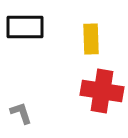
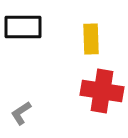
black rectangle: moved 2 px left
gray L-shape: rotated 105 degrees counterclockwise
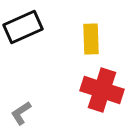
black rectangle: rotated 24 degrees counterclockwise
red cross: moved 1 px up; rotated 9 degrees clockwise
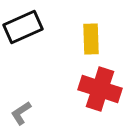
red cross: moved 2 px left, 1 px up
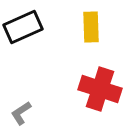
yellow rectangle: moved 12 px up
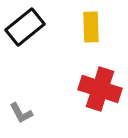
black rectangle: moved 2 px right; rotated 15 degrees counterclockwise
gray L-shape: rotated 85 degrees counterclockwise
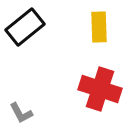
yellow rectangle: moved 8 px right
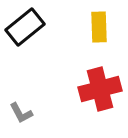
red cross: rotated 33 degrees counterclockwise
